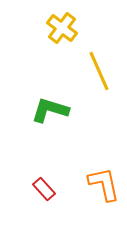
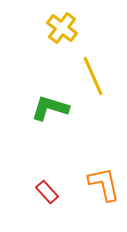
yellow line: moved 6 px left, 5 px down
green L-shape: moved 2 px up
red rectangle: moved 3 px right, 3 px down
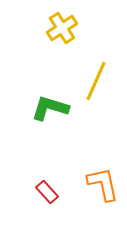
yellow cross: rotated 20 degrees clockwise
yellow line: moved 3 px right, 5 px down; rotated 48 degrees clockwise
orange L-shape: moved 1 px left
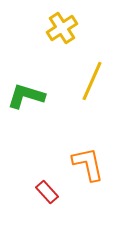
yellow line: moved 4 px left
green L-shape: moved 24 px left, 12 px up
orange L-shape: moved 15 px left, 20 px up
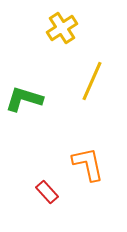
green L-shape: moved 2 px left, 3 px down
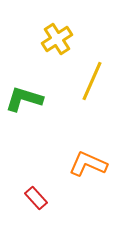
yellow cross: moved 5 px left, 11 px down
orange L-shape: rotated 54 degrees counterclockwise
red rectangle: moved 11 px left, 6 px down
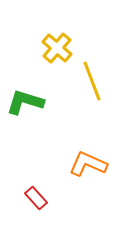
yellow cross: moved 9 px down; rotated 16 degrees counterclockwise
yellow line: rotated 45 degrees counterclockwise
green L-shape: moved 1 px right, 3 px down
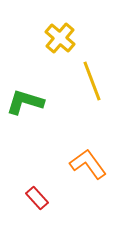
yellow cross: moved 3 px right, 10 px up
orange L-shape: rotated 30 degrees clockwise
red rectangle: moved 1 px right
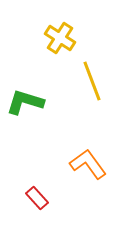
yellow cross: rotated 8 degrees counterclockwise
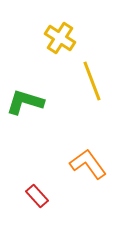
red rectangle: moved 2 px up
